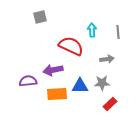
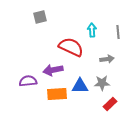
red semicircle: moved 1 px down
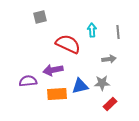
red semicircle: moved 3 px left, 3 px up
gray arrow: moved 2 px right
blue triangle: rotated 12 degrees counterclockwise
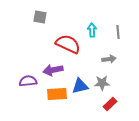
gray square: rotated 24 degrees clockwise
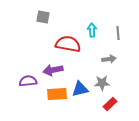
gray square: moved 3 px right
gray line: moved 1 px down
red semicircle: rotated 15 degrees counterclockwise
blue triangle: moved 3 px down
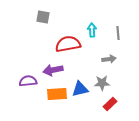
red semicircle: rotated 20 degrees counterclockwise
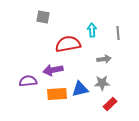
gray arrow: moved 5 px left
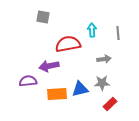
purple arrow: moved 4 px left, 4 px up
